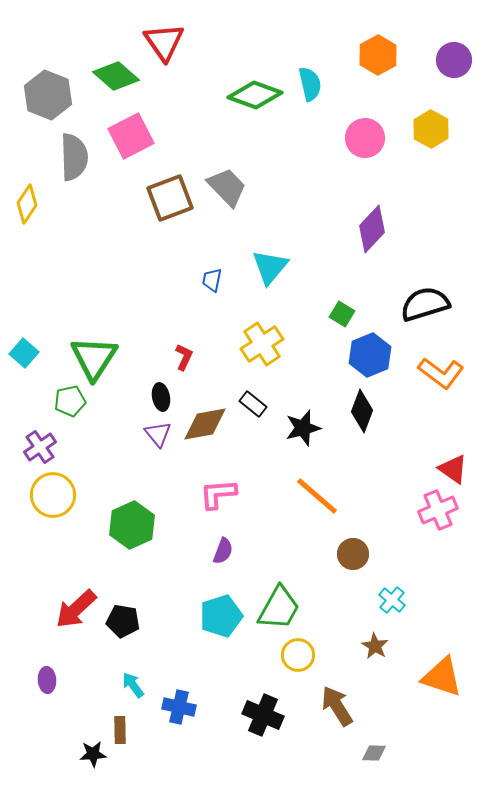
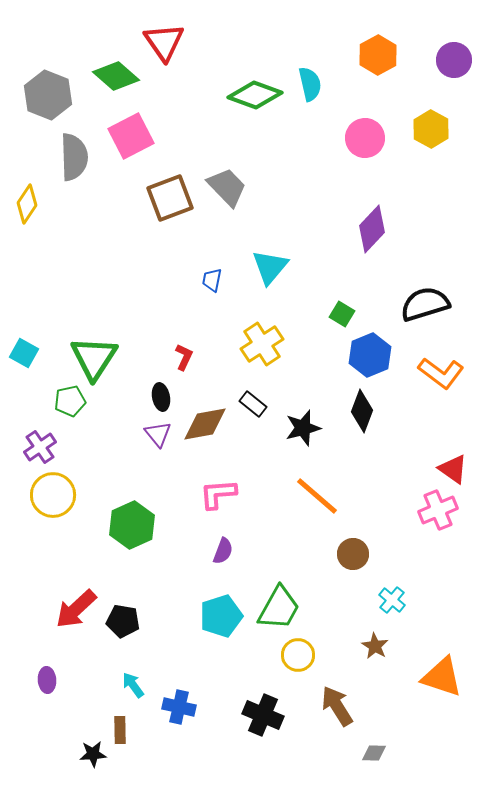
cyan square at (24, 353): rotated 12 degrees counterclockwise
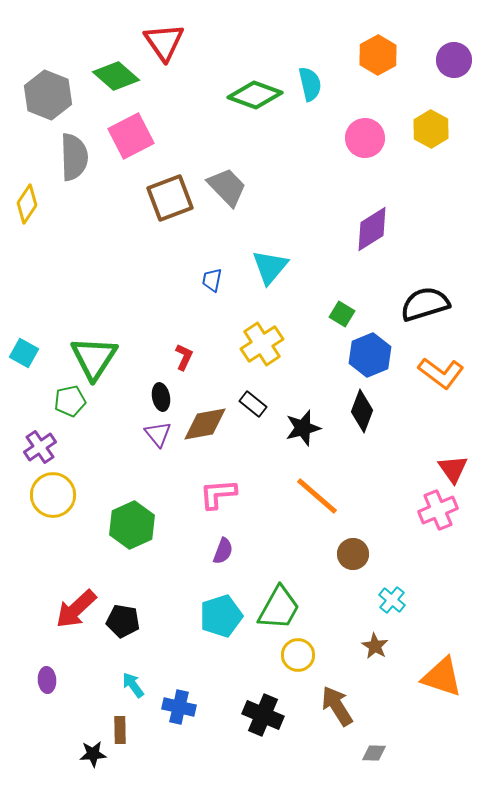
purple diamond at (372, 229): rotated 15 degrees clockwise
red triangle at (453, 469): rotated 20 degrees clockwise
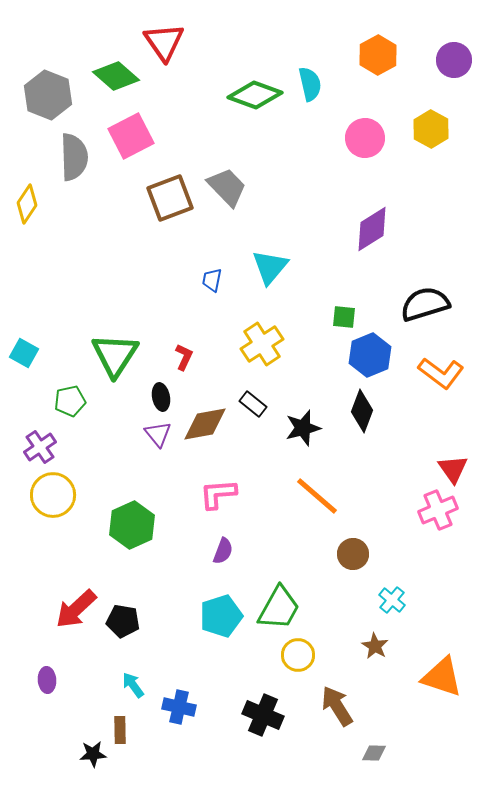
green square at (342, 314): moved 2 px right, 3 px down; rotated 25 degrees counterclockwise
green triangle at (94, 358): moved 21 px right, 3 px up
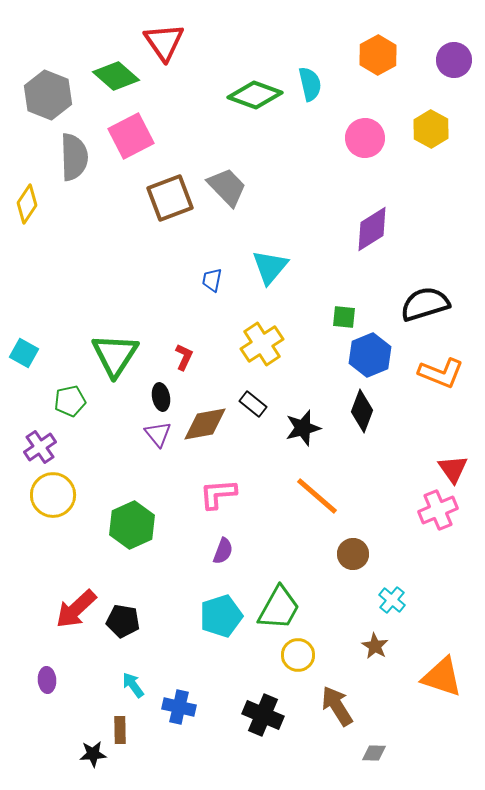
orange L-shape at (441, 373): rotated 15 degrees counterclockwise
